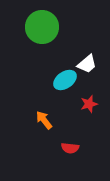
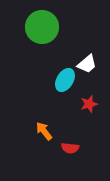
cyan ellipse: rotated 25 degrees counterclockwise
orange arrow: moved 11 px down
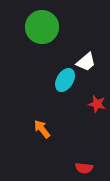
white trapezoid: moved 1 px left, 2 px up
red star: moved 8 px right; rotated 30 degrees clockwise
orange arrow: moved 2 px left, 2 px up
red semicircle: moved 14 px right, 20 px down
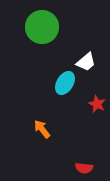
cyan ellipse: moved 3 px down
red star: rotated 12 degrees clockwise
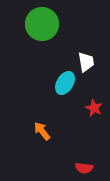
green circle: moved 3 px up
white trapezoid: rotated 60 degrees counterclockwise
red star: moved 3 px left, 4 px down
orange arrow: moved 2 px down
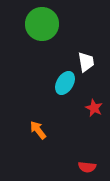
orange arrow: moved 4 px left, 1 px up
red semicircle: moved 3 px right, 1 px up
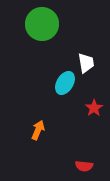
white trapezoid: moved 1 px down
red star: rotated 12 degrees clockwise
orange arrow: rotated 60 degrees clockwise
red semicircle: moved 3 px left, 1 px up
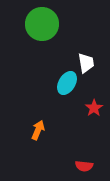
cyan ellipse: moved 2 px right
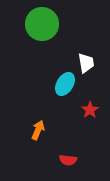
cyan ellipse: moved 2 px left, 1 px down
red star: moved 4 px left, 2 px down
red semicircle: moved 16 px left, 6 px up
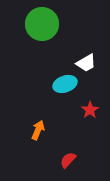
white trapezoid: rotated 70 degrees clockwise
cyan ellipse: rotated 40 degrees clockwise
red semicircle: rotated 126 degrees clockwise
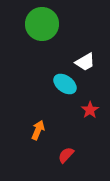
white trapezoid: moved 1 px left, 1 px up
cyan ellipse: rotated 55 degrees clockwise
red semicircle: moved 2 px left, 5 px up
